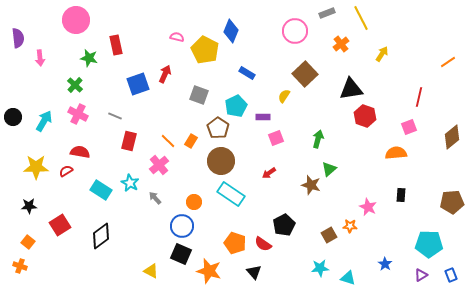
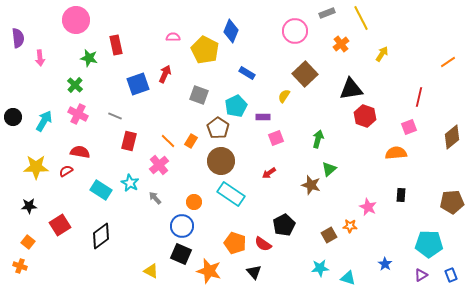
pink semicircle at (177, 37): moved 4 px left; rotated 16 degrees counterclockwise
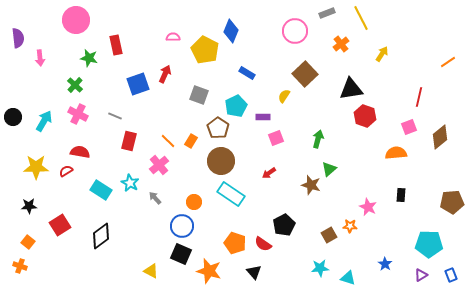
brown diamond at (452, 137): moved 12 px left
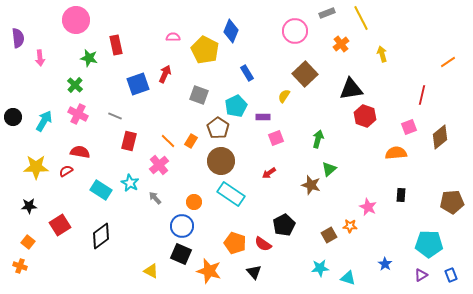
yellow arrow at (382, 54): rotated 49 degrees counterclockwise
blue rectangle at (247, 73): rotated 28 degrees clockwise
red line at (419, 97): moved 3 px right, 2 px up
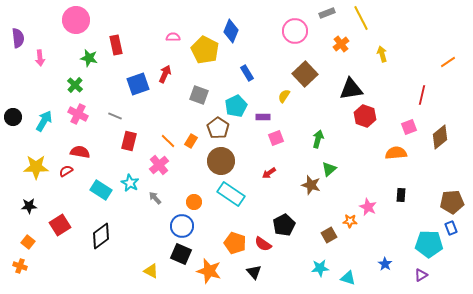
orange star at (350, 226): moved 5 px up
blue rectangle at (451, 275): moved 47 px up
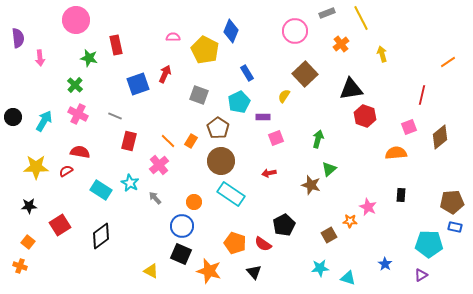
cyan pentagon at (236, 106): moved 3 px right, 4 px up
red arrow at (269, 173): rotated 24 degrees clockwise
blue rectangle at (451, 228): moved 4 px right, 1 px up; rotated 56 degrees counterclockwise
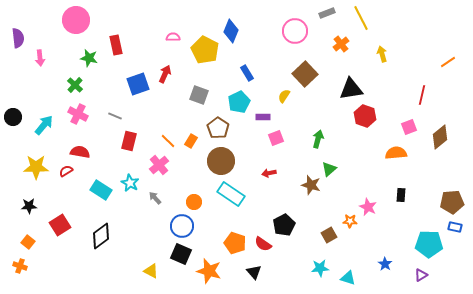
cyan arrow at (44, 121): moved 4 px down; rotated 10 degrees clockwise
